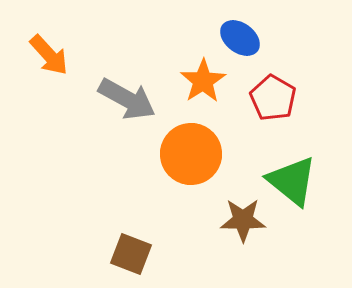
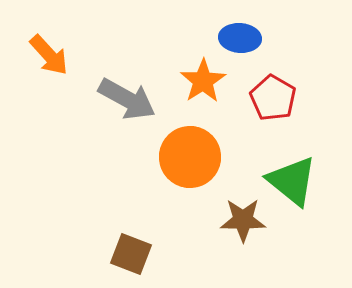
blue ellipse: rotated 33 degrees counterclockwise
orange circle: moved 1 px left, 3 px down
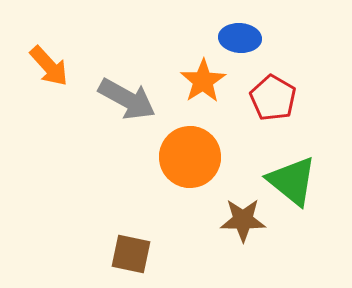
orange arrow: moved 11 px down
brown square: rotated 9 degrees counterclockwise
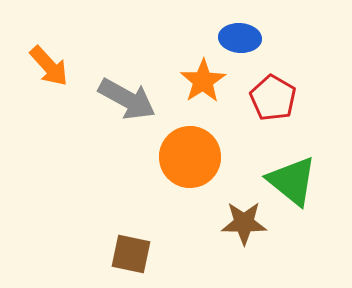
brown star: moved 1 px right, 3 px down
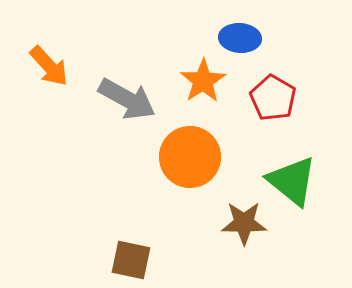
brown square: moved 6 px down
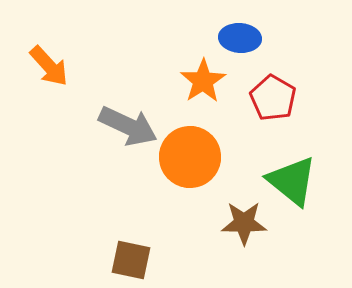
gray arrow: moved 1 px right, 27 px down; rotated 4 degrees counterclockwise
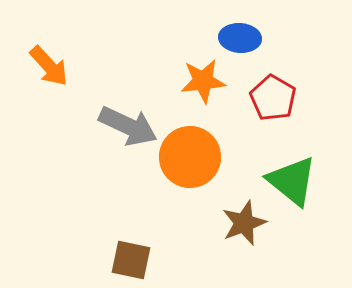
orange star: rotated 27 degrees clockwise
brown star: rotated 21 degrees counterclockwise
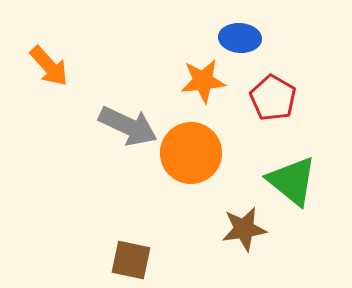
orange circle: moved 1 px right, 4 px up
brown star: moved 6 px down; rotated 12 degrees clockwise
